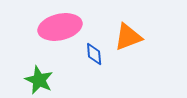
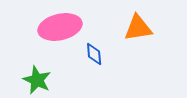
orange triangle: moved 10 px right, 9 px up; rotated 12 degrees clockwise
green star: moved 2 px left
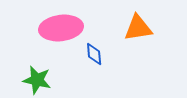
pink ellipse: moved 1 px right, 1 px down; rotated 6 degrees clockwise
green star: rotated 12 degrees counterclockwise
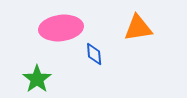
green star: moved 1 px up; rotated 24 degrees clockwise
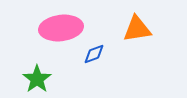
orange triangle: moved 1 px left, 1 px down
blue diamond: rotated 75 degrees clockwise
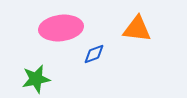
orange triangle: rotated 16 degrees clockwise
green star: moved 1 px left; rotated 24 degrees clockwise
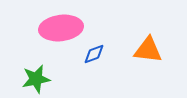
orange triangle: moved 11 px right, 21 px down
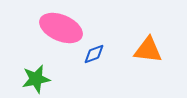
pink ellipse: rotated 30 degrees clockwise
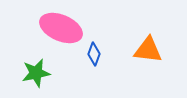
blue diamond: rotated 50 degrees counterclockwise
green star: moved 6 px up
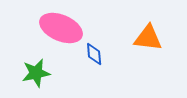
orange triangle: moved 12 px up
blue diamond: rotated 25 degrees counterclockwise
